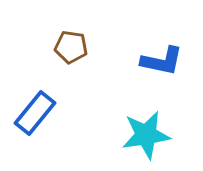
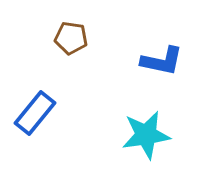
brown pentagon: moved 9 px up
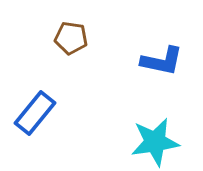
cyan star: moved 9 px right, 7 px down
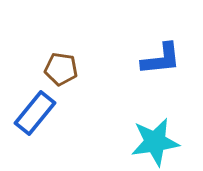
brown pentagon: moved 10 px left, 31 px down
blue L-shape: moved 1 px left, 2 px up; rotated 18 degrees counterclockwise
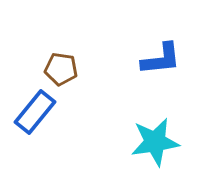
blue rectangle: moved 1 px up
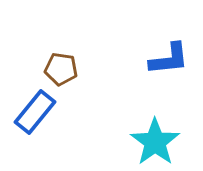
blue L-shape: moved 8 px right
cyan star: rotated 27 degrees counterclockwise
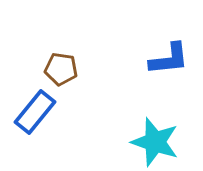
cyan star: rotated 18 degrees counterclockwise
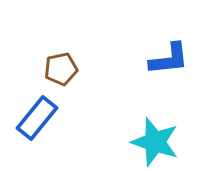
brown pentagon: rotated 20 degrees counterclockwise
blue rectangle: moved 2 px right, 6 px down
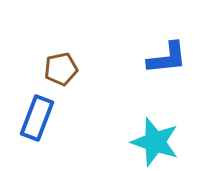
blue L-shape: moved 2 px left, 1 px up
blue rectangle: rotated 18 degrees counterclockwise
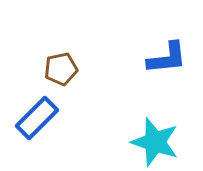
blue rectangle: rotated 24 degrees clockwise
